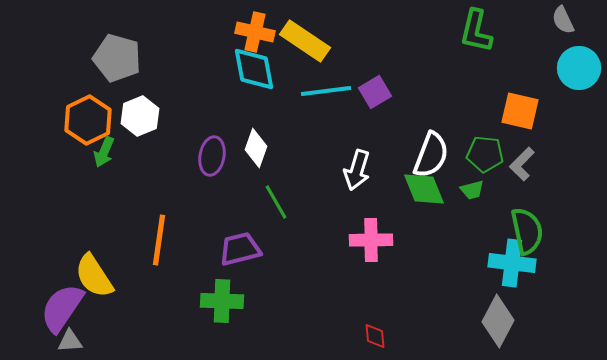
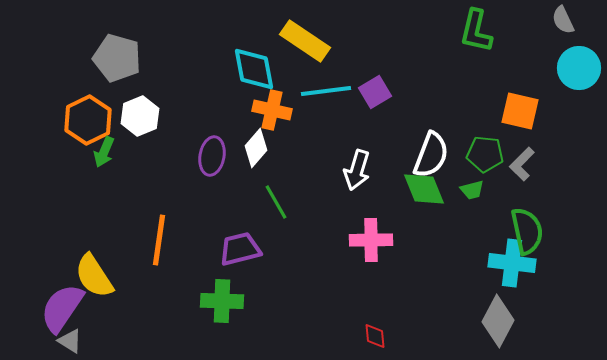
orange cross: moved 17 px right, 78 px down
white diamond: rotated 21 degrees clockwise
gray triangle: rotated 36 degrees clockwise
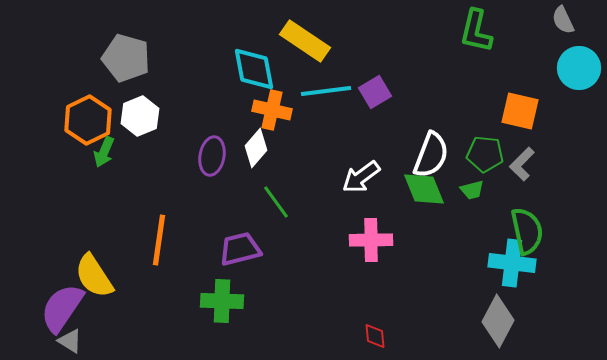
gray pentagon: moved 9 px right
white arrow: moved 4 px right, 7 px down; rotated 36 degrees clockwise
green line: rotated 6 degrees counterclockwise
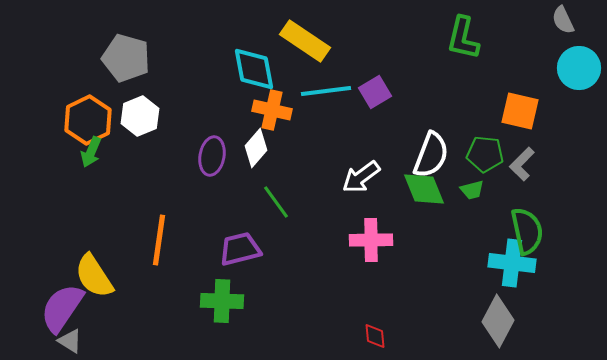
green L-shape: moved 13 px left, 7 px down
green arrow: moved 13 px left
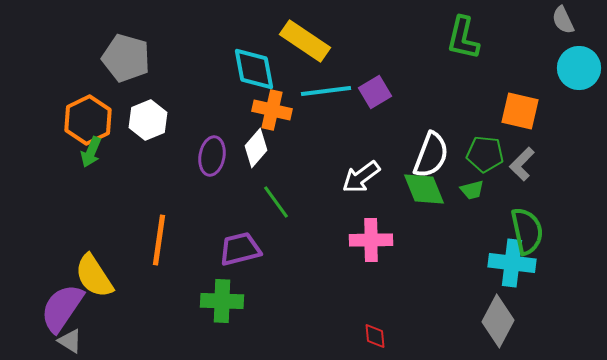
white hexagon: moved 8 px right, 4 px down
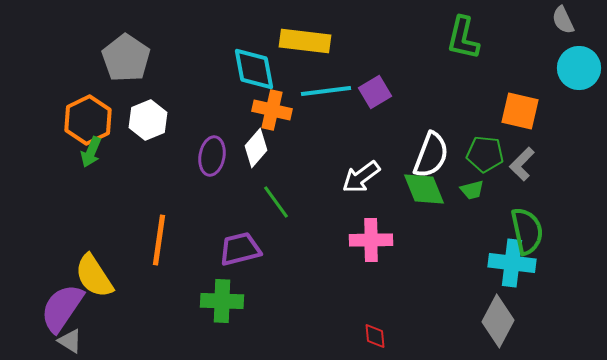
yellow rectangle: rotated 27 degrees counterclockwise
gray pentagon: rotated 18 degrees clockwise
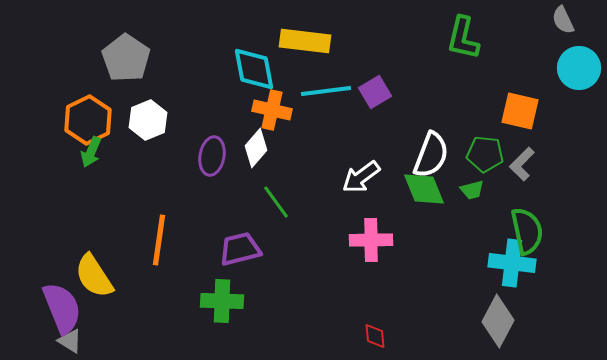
purple semicircle: rotated 124 degrees clockwise
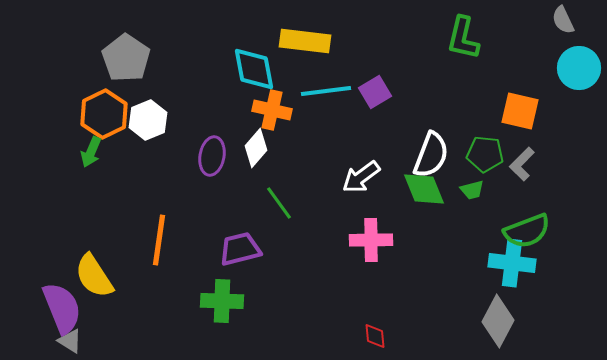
orange hexagon: moved 16 px right, 6 px up
green line: moved 3 px right, 1 px down
green semicircle: rotated 81 degrees clockwise
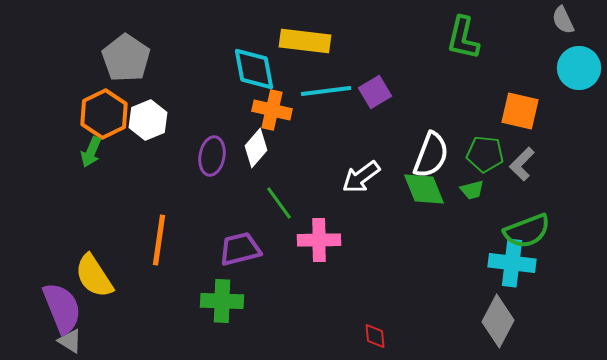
pink cross: moved 52 px left
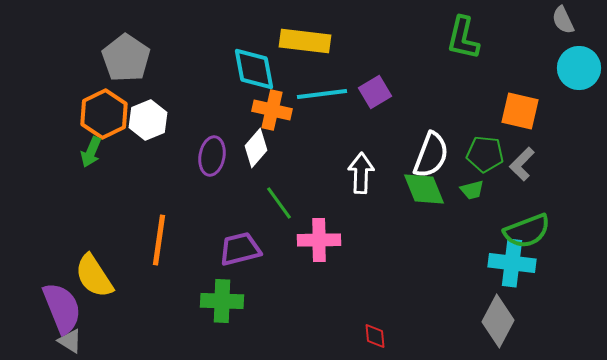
cyan line: moved 4 px left, 3 px down
white arrow: moved 4 px up; rotated 129 degrees clockwise
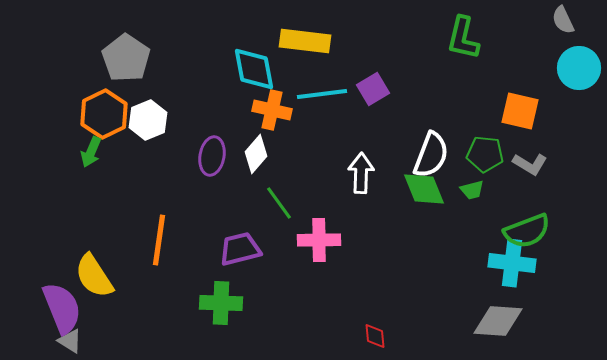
purple square: moved 2 px left, 3 px up
white diamond: moved 6 px down
gray L-shape: moved 8 px right; rotated 104 degrees counterclockwise
green cross: moved 1 px left, 2 px down
gray diamond: rotated 66 degrees clockwise
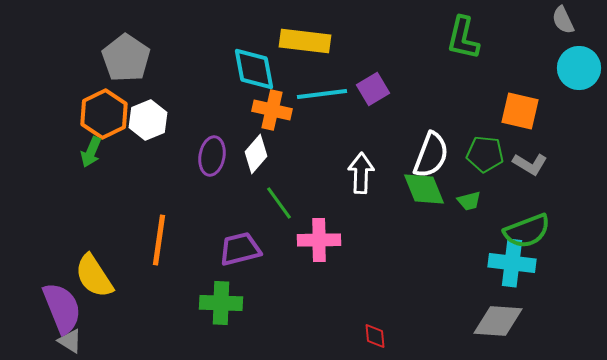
green trapezoid: moved 3 px left, 11 px down
